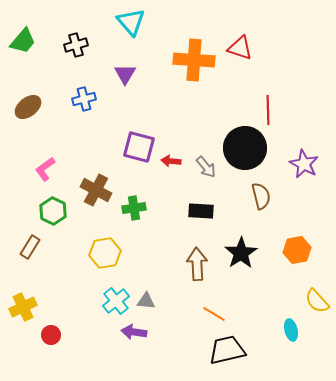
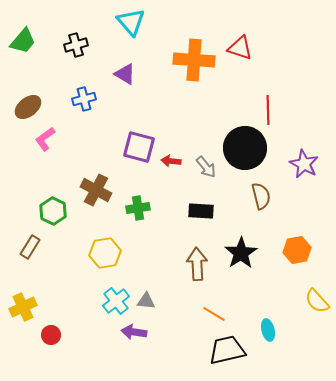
purple triangle: rotated 30 degrees counterclockwise
pink L-shape: moved 30 px up
green cross: moved 4 px right
cyan ellipse: moved 23 px left
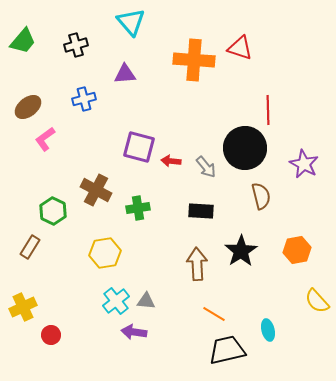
purple triangle: rotated 35 degrees counterclockwise
black star: moved 2 px up
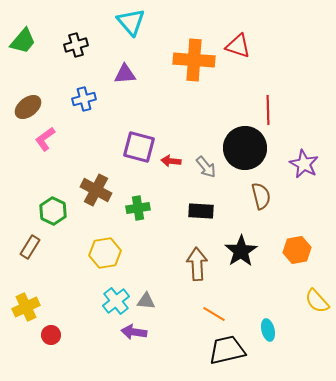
red triangle: moved 2 px left, 2 px up
yellow cross: moved 3 px right
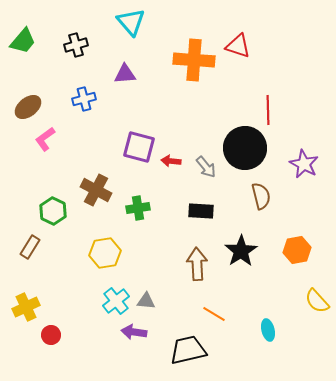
black trapezoid: moved 39 px left
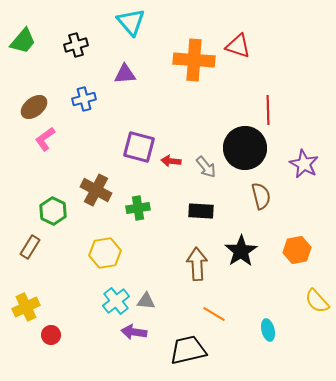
brown ellipse: moved 6 px right
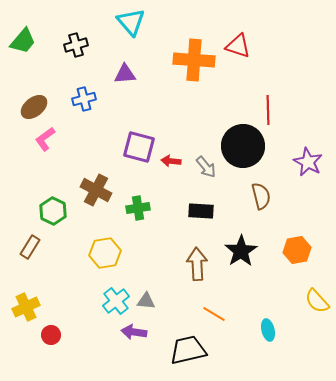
black circle: moved 2 px left, 2 px up
purple star: moved 4 px right, 2 px up
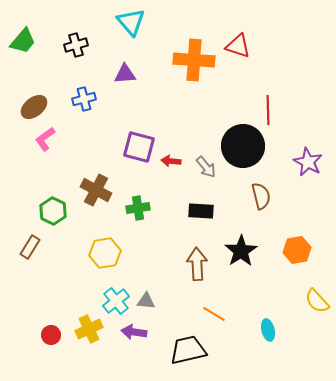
yellow cross: moved 63 px right, 22 px down
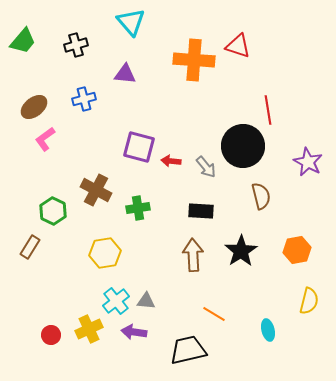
purple triangle: rotated 10 degrees clockwise
red line: rotated 8 degrees counterclockwise
brown arrow: moved 4 px left, 9 px up
yellow semicircle: moved 8 px left; rotated 124 degrees counterclockwise
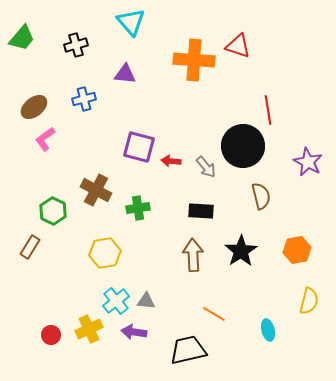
green trapezoid: moved 1 px left, 3 px up
